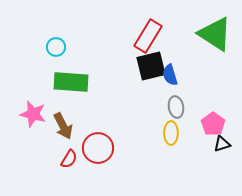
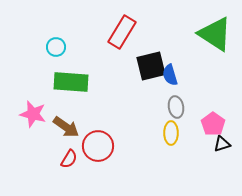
red rectangle: moved 26 px left, 4 px up
brown arrow: moved 3 px right, 1 px down; rotated 28 degrees counterclockwise
red circle: moved 2 px up
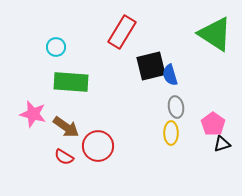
red semicircle: moved 5 px left, 2 px up; rotated 90 degrees clockwise
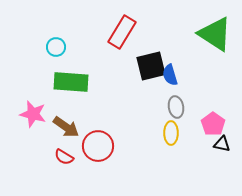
black triangle: rotated 30 degrees clockwise
